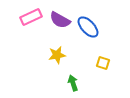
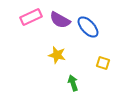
yellow star: rotated 24 degrees clockwise
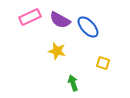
pink rectangle: moved 1 px left
yellow star: moved 4 px up
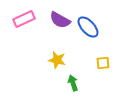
pink rectangle: moved 6 px left, 2 px down
yellow star: moved 9 px down
yellow square: rotated 24 degrees counterclockwise
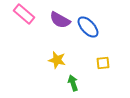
pink rectangle: moved 5 px up; rotated 65 degrees clockwise
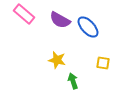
yellow square: rotated 16 degrees clockwise
green arrow: moved 2 px up
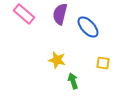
purple semicircle: moved 6 px up; rotated 75 degrees clockwise
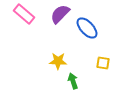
purple semicircle: rotated 30 degrees clockwise
blue ellipse: moved 1 px left, 1 px down
yellow star: moved 1 px right, 1 px down; rotated 12 degrees counterclockwise
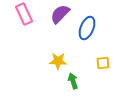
pink rectangle: rotated 25 degrees clockwise
blue ellipse: rotated 65 degrees clockwise
yellow square: rotated 16 degrees counterclockwise
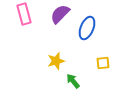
pink rectangle: rotated 10 degrees clockwise
yellow star: moved 2 px left; rotated 18 degrees counterclockwise
green arrow: rotated 21 degrees counterclockwise
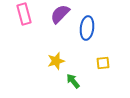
blue ellipse: rotated 15 degrees counterclockwise
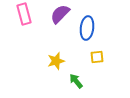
yellow square: moved 6 px left, 6 px up
green arrow: moved 3 px right
